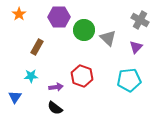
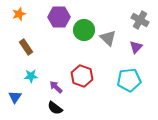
orange star: rotated 16 degrees clockwise
brown rectangle: moved 11 px left; rotated 63 degrees counterclockwise
purple arrow: rotated 128 degrees counterclockwise
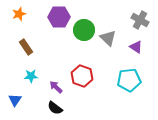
purple triangle: rotated 40 degrees counterclockwise
blue triangle: moved 3 px down
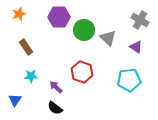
red hexagon: moved 4 px up
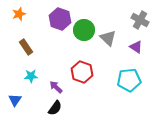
purple hexagon: moved 1 px right, 2 px down; rotated 20 degrees clockwise
black semicircle: rotated 91 degrees counterclockwise
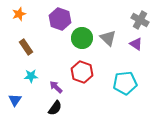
green circle: moved 2 px left, 8 px down
purple triangle: moved 3 px up
cyan pentagon: moved 4 px left, 3 px down
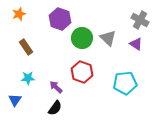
cyan star: moved 3 px left, 2 px down
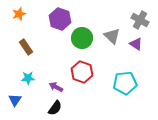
gray triangle: moved 4 px right, 2 px up
purple arrow: rotated 16 degrees counterclockwise
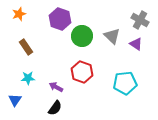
green circle: moved 2 px up
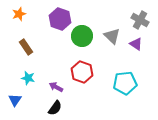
cyan star: rotated 16 degrees clockwise
